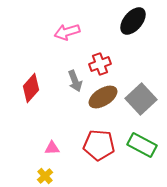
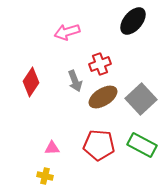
red diamond: moved 6 px up; rotated 8 degrees counterclockwise
yellow cross: rotated 35 degrees counterclockwise
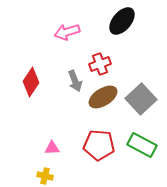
black ellipse: moved 11 px left
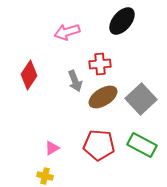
red cross: rotated 15 degrees clockwise
red diamond: moved 2 px left, 7 px up
pink triangle: rotated 28 degrees counterclockwise
